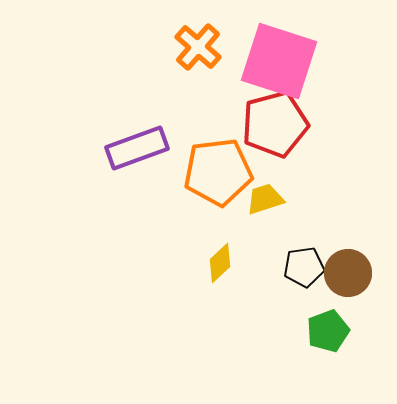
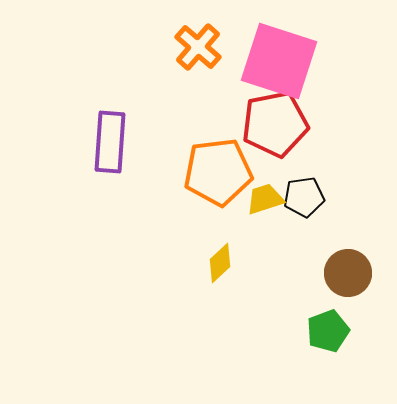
red pentagon: rotated 4 degrees clockwise
purple rectangle: moved 27 px left, 6 px up; rotated 66 degrees counterclockwise
black pentagon: moved 70 px up
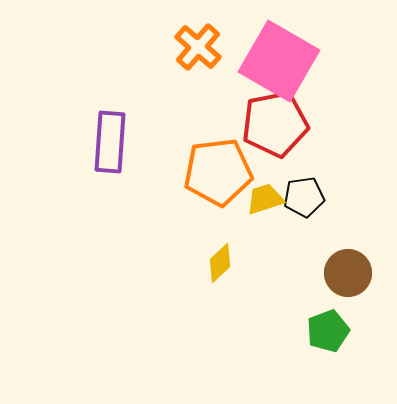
pink square: rotated 12 degrees clockwise
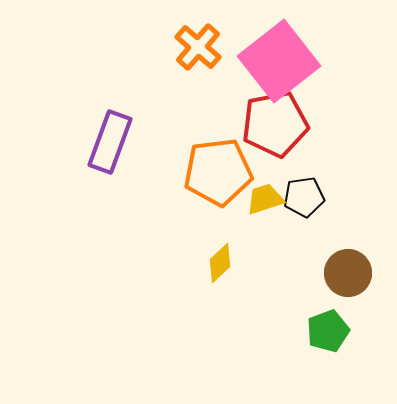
pink square: rotated 22 degrees clockwise
purple rectangle: rotated 16 degrees clockwise
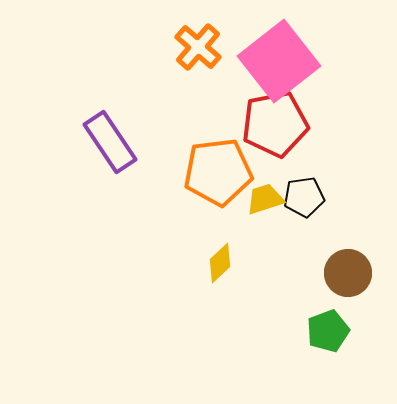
purple rectangle: rotated 54 degrees counterclockwise
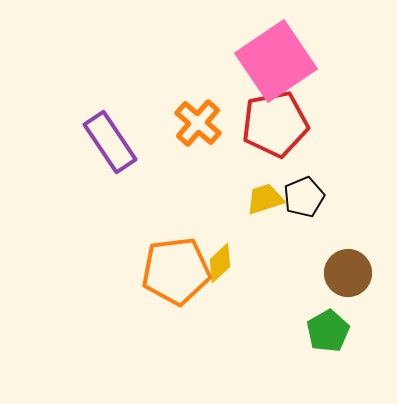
orange cross: moved 76 px down
pink square: moved 3 px left; rotated 4 degrees clockwise
orange pentagon: moved 42 px left, 99 px down
black pentagon: rotated 15 degrees counterclockwise
green pentagon: rotated 9 degrees counterclockwise
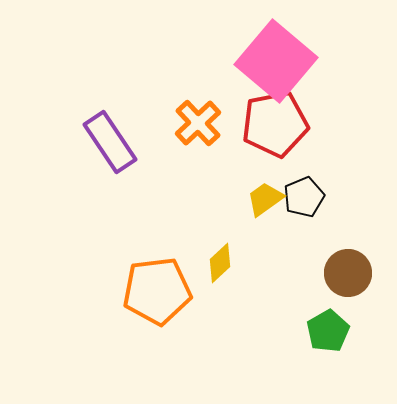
pink square: rotated 16 degrees counterclockwise
orange cross: rotated 6 degrees clockwise
yellow trapezoid: rotated 18 degrees counterclockwise
orange pentagon: moved 19 px left, 20 px down
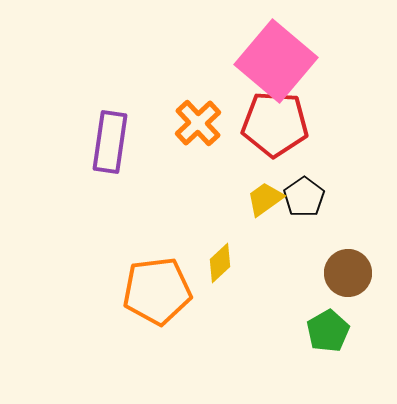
red pentagon: rotated 14 degrees clockwise
purple rectangle: rotated 42 degrees clockwise
black pentagon: rotated 12 degrees counterclockwise
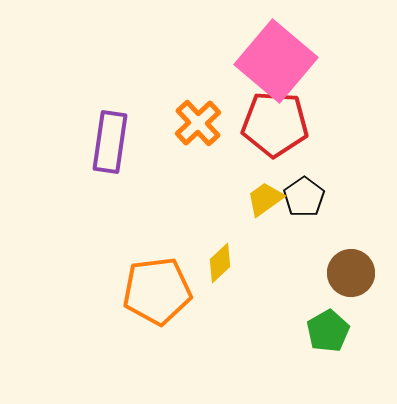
brown circle: moved 3 px right
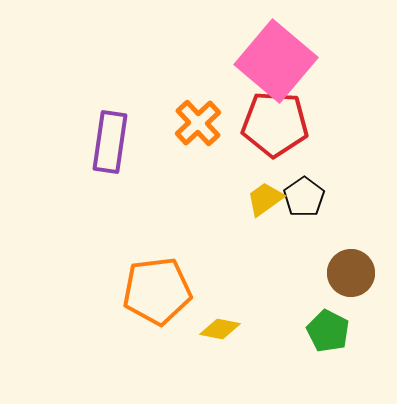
yellow diamond: moved 66 px down; rotated 54 degrees clockwise
green pentagon: rotated 15 degrees counterclockwise
